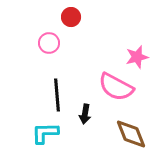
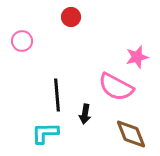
pink circle: moved 27 px left, 2 px up
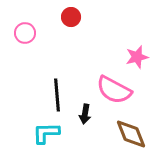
pink circle: moved 3 px right, 8 px up
pink semicircle: moved 2 px left, 3 px down
cyan L-shape: moved 1 px right
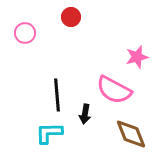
cyan L-shape: moved 3 px right
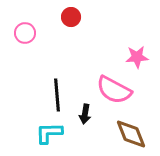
pink star: rotated 10 degrees clockwise
